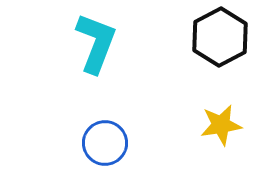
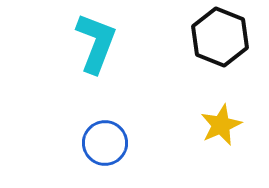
black hexagon: rotated 10 degrees counterclockwise
yellow star: rotated 15 degrees counterclockwise
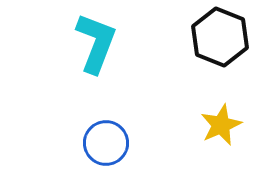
blue circle: moved 1 px right
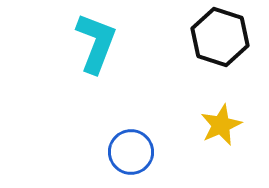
black hexagon: rotated 4 degrees counterclockwise
blue circle: moved 25 px right, 9 px down
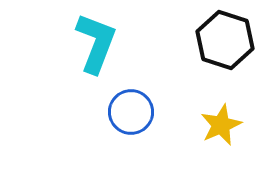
black hexagon: moved 5 px right, 3 px down
blue circle: moved 40 px up
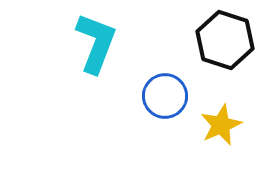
blue circle: moved 34 px right, 16 px up
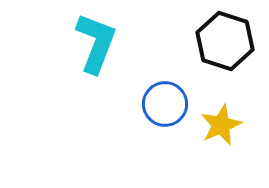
black hexagon: moved 1 px down
blue circle: moved 8 px down
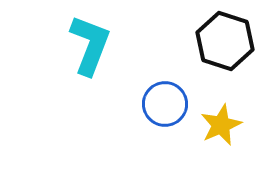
cyan L-shape: moved 6 px left, 2 px down
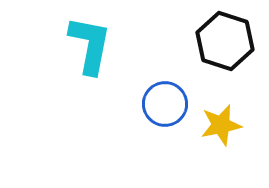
cyan L-shape: rotated 10 degrees counterclockwise
yellow star: rotated 12 degrees clockwise
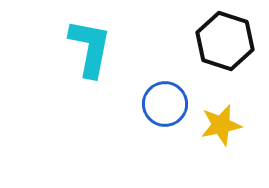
cyan L-shape: moved 3 px down
